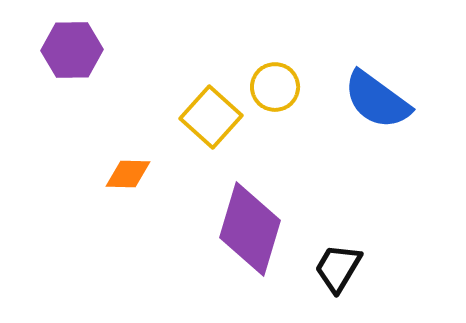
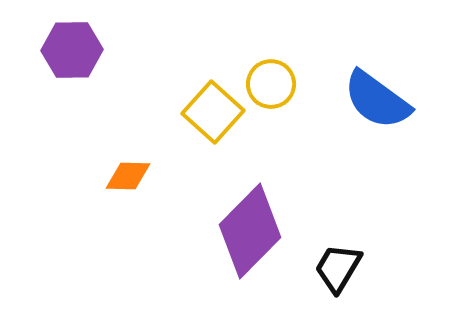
yellow circle: moved 4 px left, 3 px up
yellow square: moved 2 px right, 5 px up
orange diamond: moved 2 px down
purple diamond: moved 2 px down; rotated 28 degrees clockwise
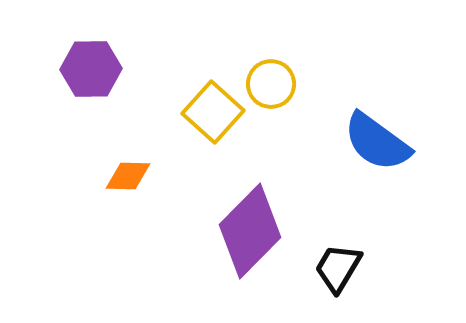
purple hexagon: moved 19 px right, 19 px down
blue semicircle: moved 42 px down
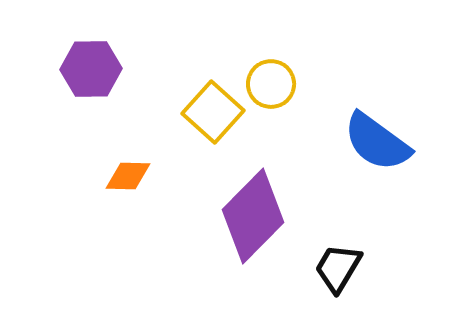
purple diamond: moved 3 px right, 15 px up
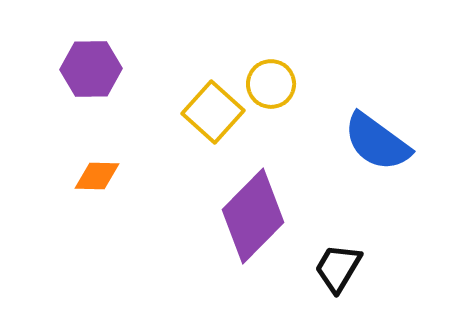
orange diamond: moved 31 px left
